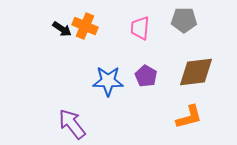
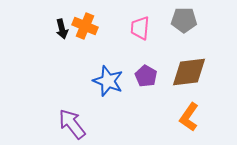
black arrow: rotated 42 degrees clockwise
brown diamond: moved 7 px left
blue star: rotated 20 degrees clockwise
orange L-shape: rotated 140 degrees clockwise
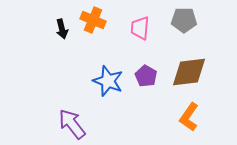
orange cross: moved 8 px right, 6 px up
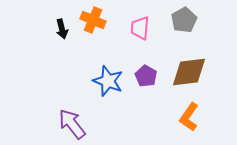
gray pentagon: rotated 30 degrees counterclockwise
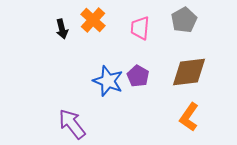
orange cross: rotated 20 degrees clockwise
purple pentagon: moved 8 px left
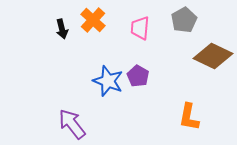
brown diamond: moved 24 px right, 16 px up; rotated 33 degrees clockwise
orange L-shape: rotated 24 degrees counterclockwise
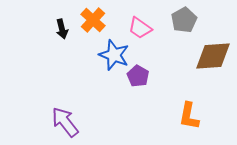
pink trapezoid: rotated 60 degrees counterclockwise
brown diamond: rotated 30 degrees counterclockwise
blue star: moved 6 px right, 26 px up
orange L-shape: moved 1 px up
purple arrow: moved 7 px left, 2 px up
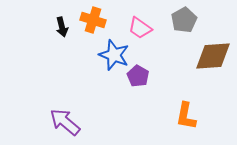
orange cross: rotated 25 degrees counterclockwise
black arrow: moved 2 px up
orange L-shape: moved 3 px left
purple arrow: rotated 12 degrees counterclockwise
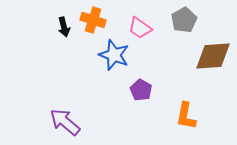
black arrow: moved 2 px right
purple pentagon: moved 3 px right, 14 px down
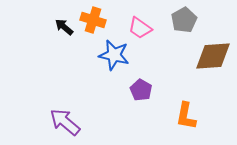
black arrow: rotated 144 degrees clockwise
blue star: rotated 8 degrees counterclockwise
